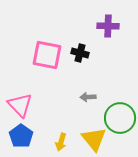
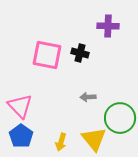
pink triangle: moved 1 px down
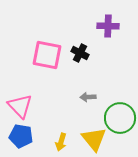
black cross: rotated 12 degrees clockwise
blue pentagon: rotated 25 degrees counterclockwise
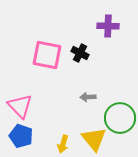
blue pentagon: rotated 10 degrees clockwise
yellow arrow: moved 2 px right, 2 px down
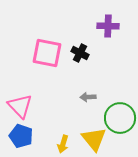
pink square: moved 2 px up
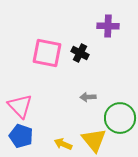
yellow triangle: moved 1 px down
yellow arrow: rotated 96 degrees clockwise
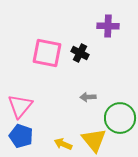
pink triangle: rotated 24 degrees clockwise
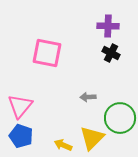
black cross: moved 31 px right
yellow triangle: moved 2 px left, 2 px up; rotated 24 degrees clockwise
yellow arrow: moved 1 px down
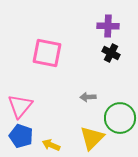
yellow arrow: moved 12 px left
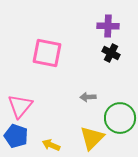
blue pentagon: moved 5 px left
